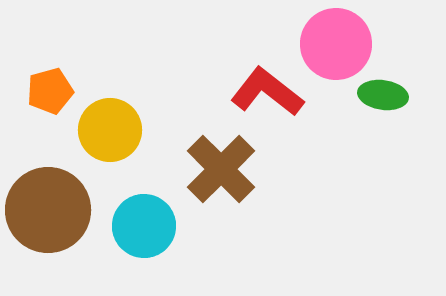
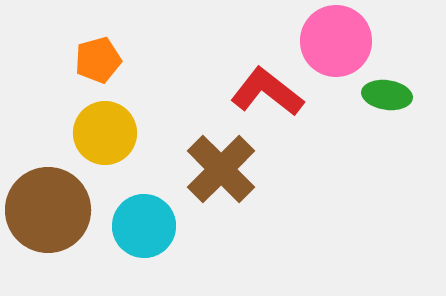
pink circle: moved 3 px up
orange pentagon: moved 48 px right, 31 px up
green ellipse: moved 4 px right
yellow circle: moved 5 px left, 3 px down
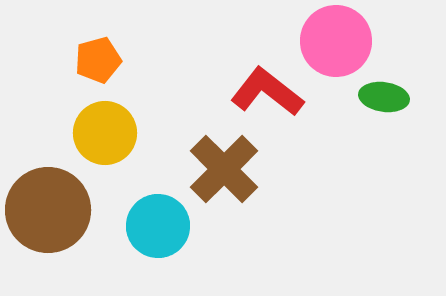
green ellipse: moved 3 px left, 2 px down
brown cross: moved 3 px right
cyan circle: moved 14 px right
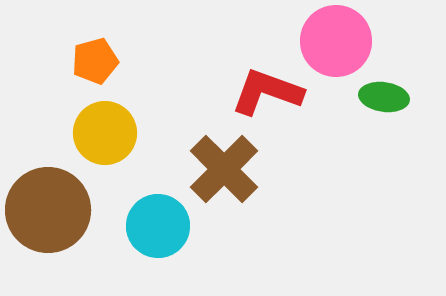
orange pentagon: moved 3 px left, 1 px down
red L-shape: rotated 18 degrees counterclockwise
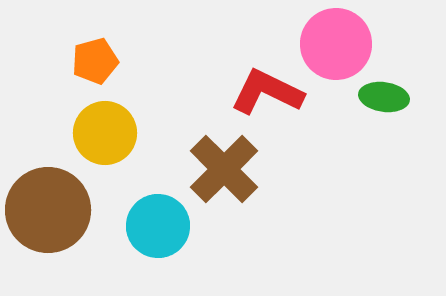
pink circle: moved 3 px down
red L-shape: rotated 6 degrees clockwise
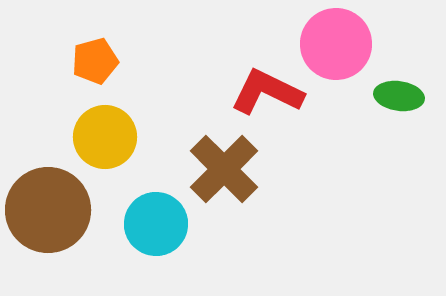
green ellipse: moved 15 px right, 1 px up
yellow circle: moved 4 px down
cyan circle: moved 2 px left, 2 px up
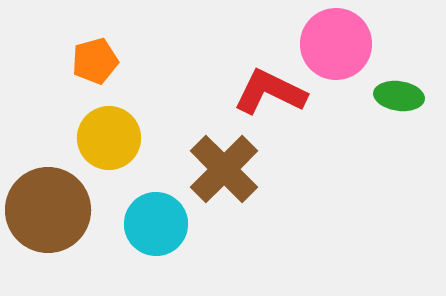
red L-shape: moved 3 px right
yellow circle: moved 4 px right, 1 px down
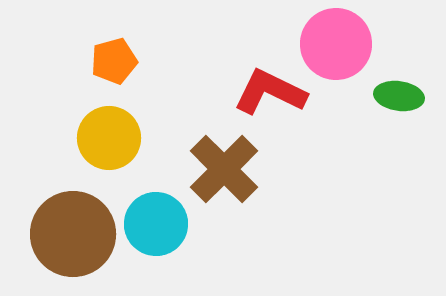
orange pentagon: moved 19 px right
brown circle: moved 25 px right, 24 px down
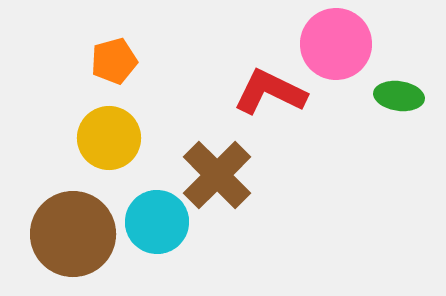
brown cross: moved 7 px left, 6 px down
cyan circle: moved 1 px right, 2 px up
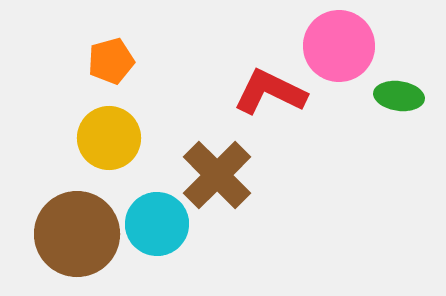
pink circle: moved 3 px right, 2 px down
orange pentagon: moved 3 px left
cyan circle: moved 2 px down
brown circle: moved 4 px right
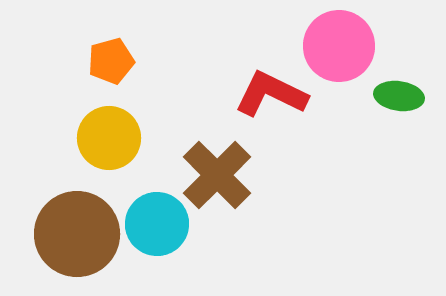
red L-shape: moved 1 px right, 2 px down
